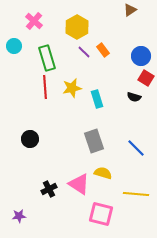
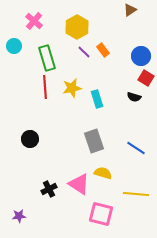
blue line: rotated 12 degrees counterclockwise
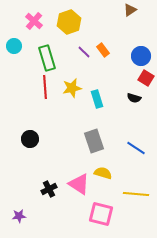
yellow hexagon: moved 8 px left, 5 px up; rotated 10 degrees clockwise
black semicircle: moved 1 px down
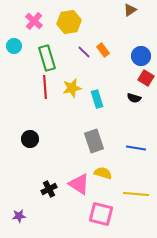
yellow hexagon: rotated 10 degrees clockwise
blue line: rotated 24 degrees counterclockwise
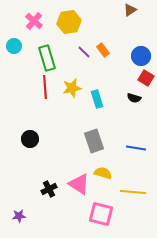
yellow line: moved 3 px left, 2 px up
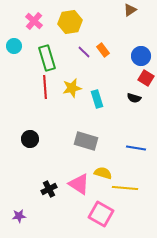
yellow hexagon: moved 1 px right
gray rectangle: moved 8 px left; rotated 55 degrees counterclockwise
yellow line: moved 8 px left, 4 px up
pink square: rotated 15 degrees clockwise
